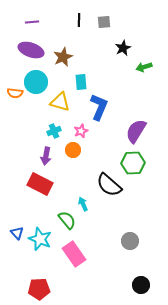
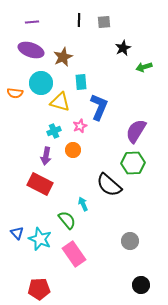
cyan circle: moved 5 px right, 1 px down
pink star: moved 1 px left, 5 px up
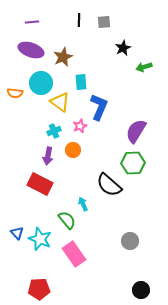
yellow triangle: rotated 20 degrees clockwise
purple arrow: moved 2 px right
black circle: moved 5 px down
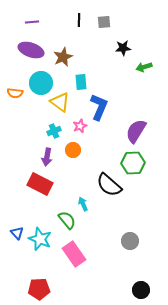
black star: rotated 21 degrees clockwise
purple arrow: moved 1 px left, 1 px down
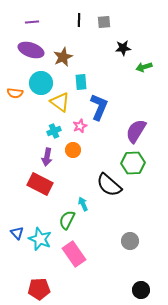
green semicircle: rotated 114 degrees counterclockwise
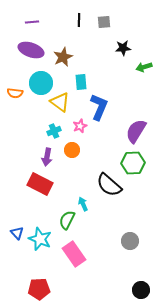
orange circle: moved 1 px left
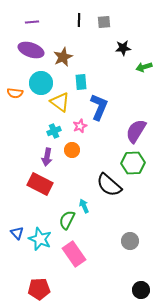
cyan arrow: moved 1 px right, 2 px down
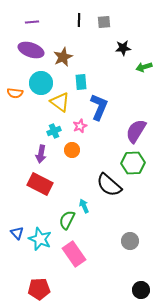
purple arrow: moved 6 px left, 3 px up
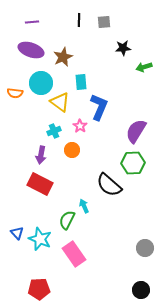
pink star: rotated 16 degrees counterclockwise
purple arrow: moved 1 px down
gray circle: moved 15 px right, 7 px down
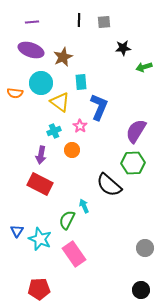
blue triangle: moved 2 px up; rotated 16 degrees clockwise
